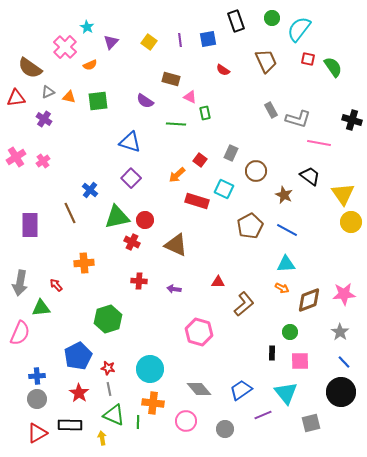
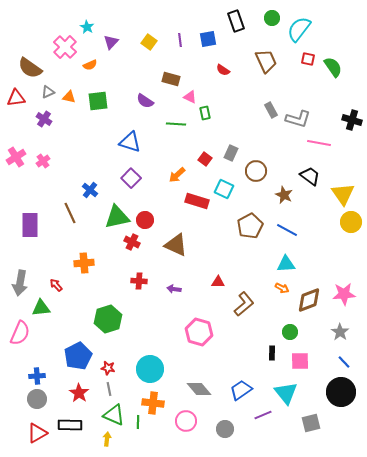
red square at (200, 160): moved 5 px right, 1 px up
yellow arrow at (102, 438): moved 5 px right, 1 px down; rotated 16 degrees clockwise
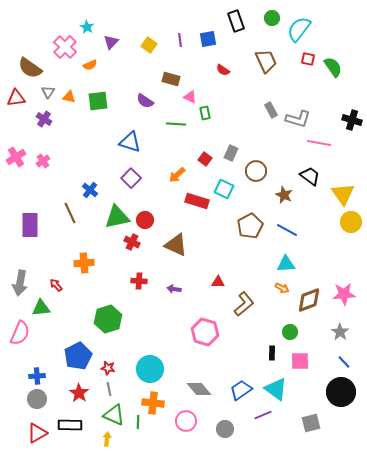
yellow square at (149, 42): moved 3 px down
gray triangle at (48, 92): rotated 32 degrees counterclockwise
pink hexagon at (199, 332): moved 6 px right
cyan triangle at (286, 393): moved 10 px left, 4 px up; rotated 15 degrees counterclockwise
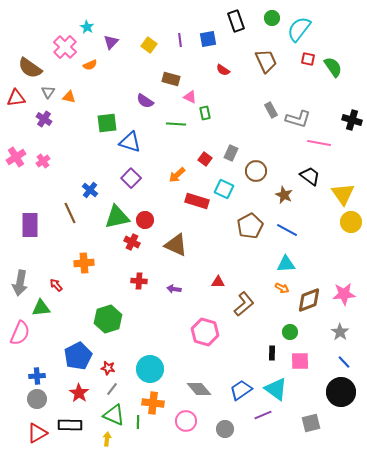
green square at (98, 101): moved 9 px right, 22 px down
gray line at (109, 389): moved 3 px right; rotated 48 degrees clockwise
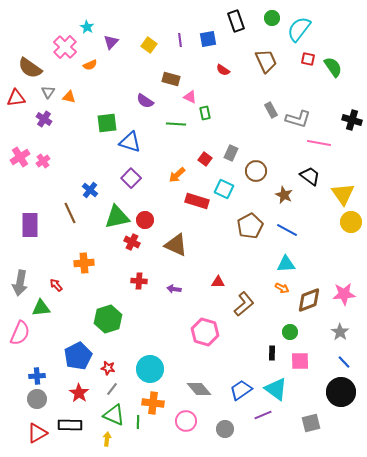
pink cross at (16, 157): moved 4 px right
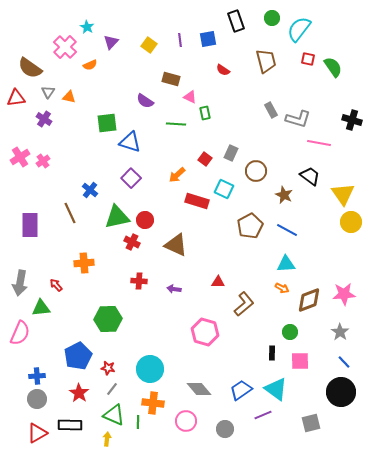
brown trapezoid at (266, 61): rotated 10 degrees clockwise
green hexagon at (108, 319): rotated 16 degrees clockwise
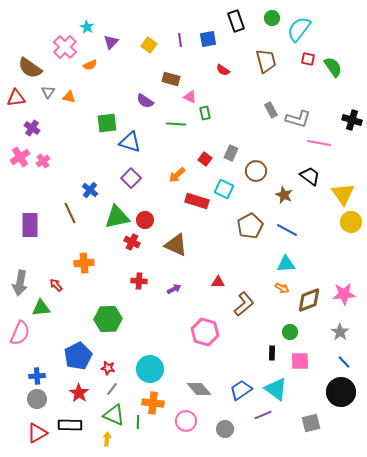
purple cross at (44, 119): moved 12 px left, 9 px down
purple arrow at (174, 289): rotated 144 degrees clockwise
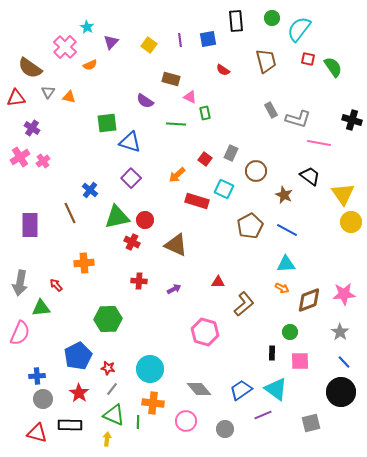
black rectangle at (236, 21): rotated 15 degrees clockwise
gray circle at (37, 399): moved 6 px right
red triangle at (37, 433): rotated 45 degrees clockwise
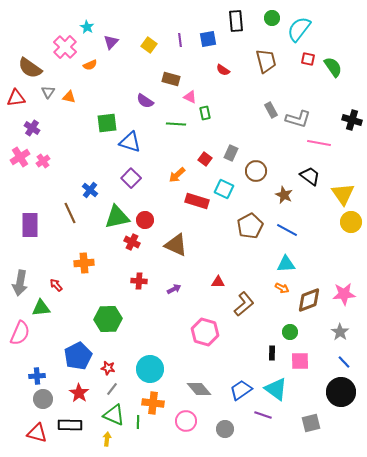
purple line at (263, 415): rotated 42 degrees clockwise
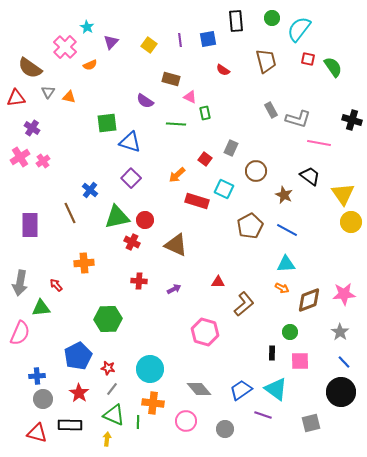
gray rectangle at (231, 153): moved 5 px up
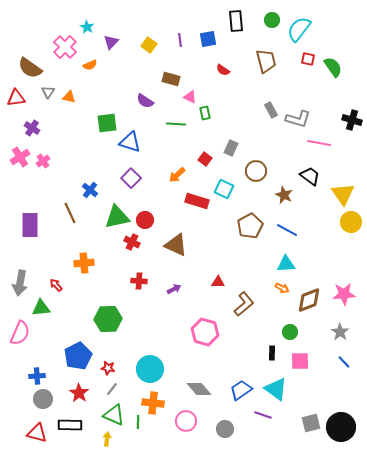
green circle at (272, 18): moved 2 px down
black circle at (341, 392): moved 35 px down
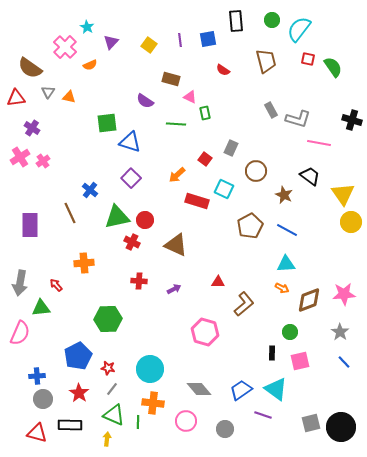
pink square at (300, 361): rotated 12 degrees counterclockwise
